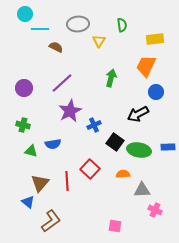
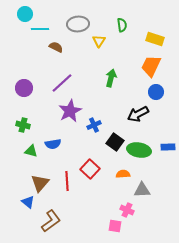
yellow rectangle: rotated 24 degrees clockwise
orange trapezoid: moved 5 px right
pink cross: moved 28 px left
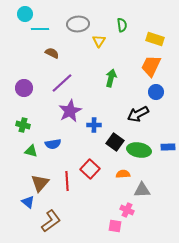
brown semicircle: moved 4 px left, 6 px down
blue cross: rotated 24 degrees clockwise
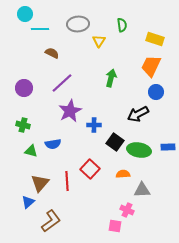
blue triangle: rotated 40 degrees clockwise
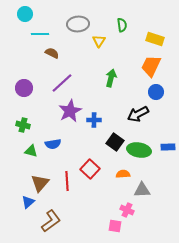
cyan line: moved 5 px down
blue cross: moved 5 px up
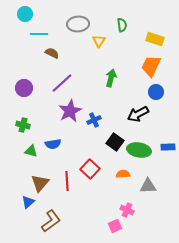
cyan line: moved 1 px left
blue cross: rotated 24 degrees counterclockwise
gray triangle: moved 6 px right, 4 px up
pink square: rotated 32 degrees counterclockwise
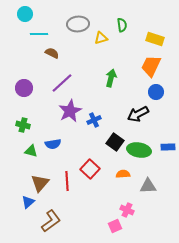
yellow triangle: moved 2 px right, 3 px up; rotated 40 degrees clockwise
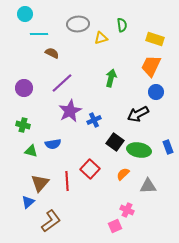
blue rectangle: rotated 72 degrees clockwise
orange semicircle: rotated 40 degrees counterclockwise
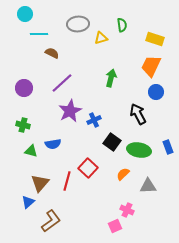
black arrow: rotated 90 degrees clockwise
black square: moved 3 px left
red square: moved 2 px left, 1 px up
red line: rotated 18 degrees clockwise
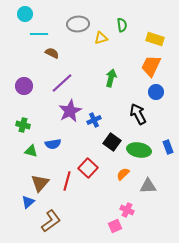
purple circle: moved 2 px up
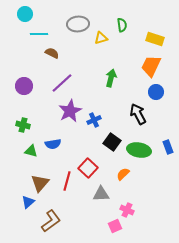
gray triangle: moved 47 px left, 8 px down
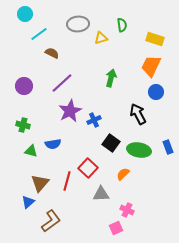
cyan line: rotated 36 degrees counterclockwise
black square: moved 1 px left, 1 px down
pink square: moved 1 px right, 2 px down
